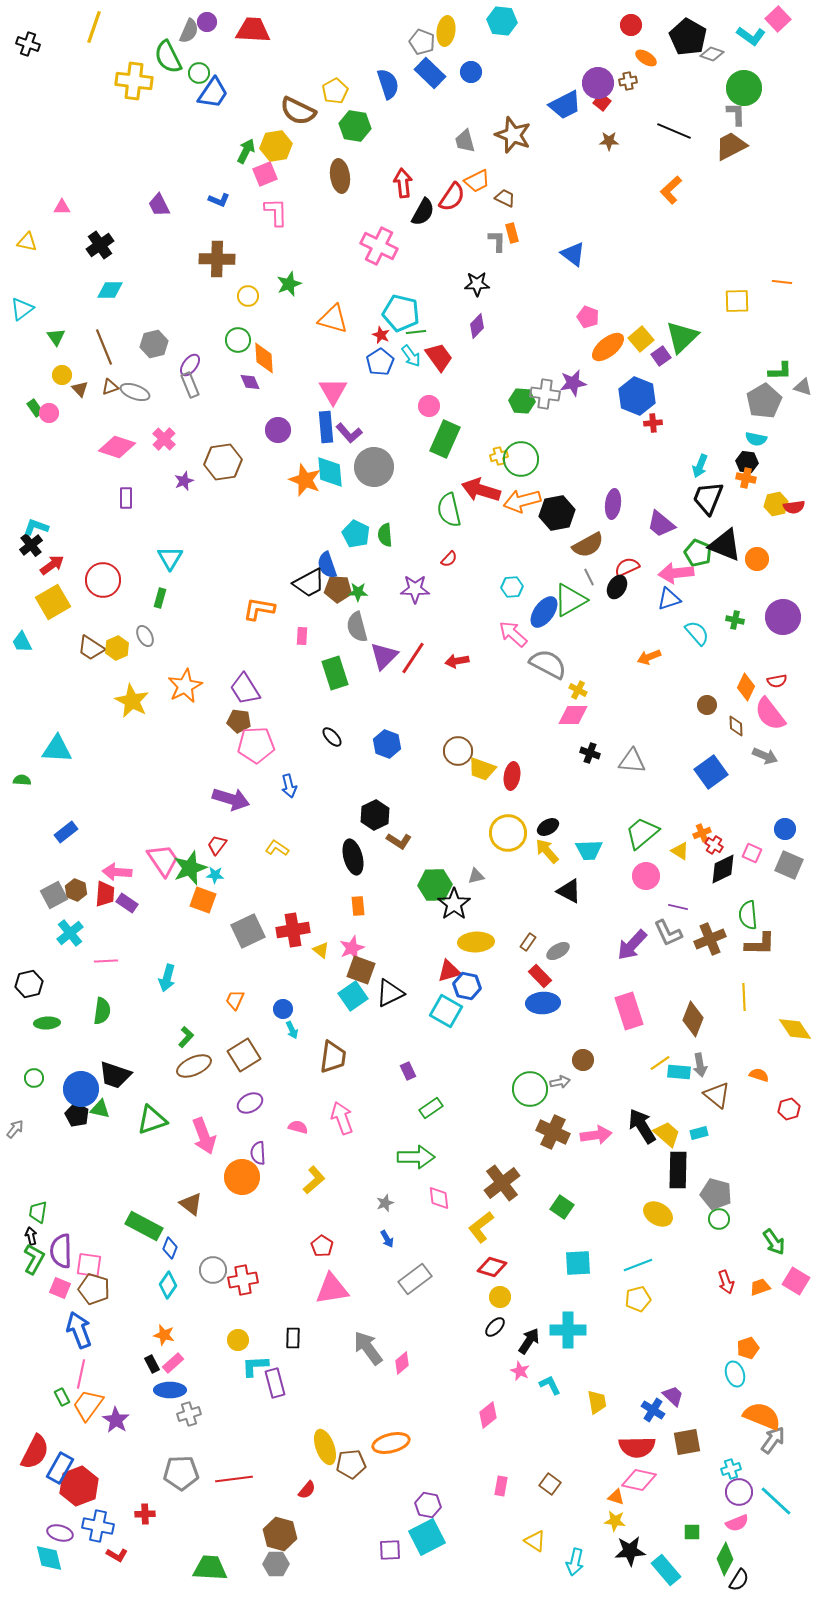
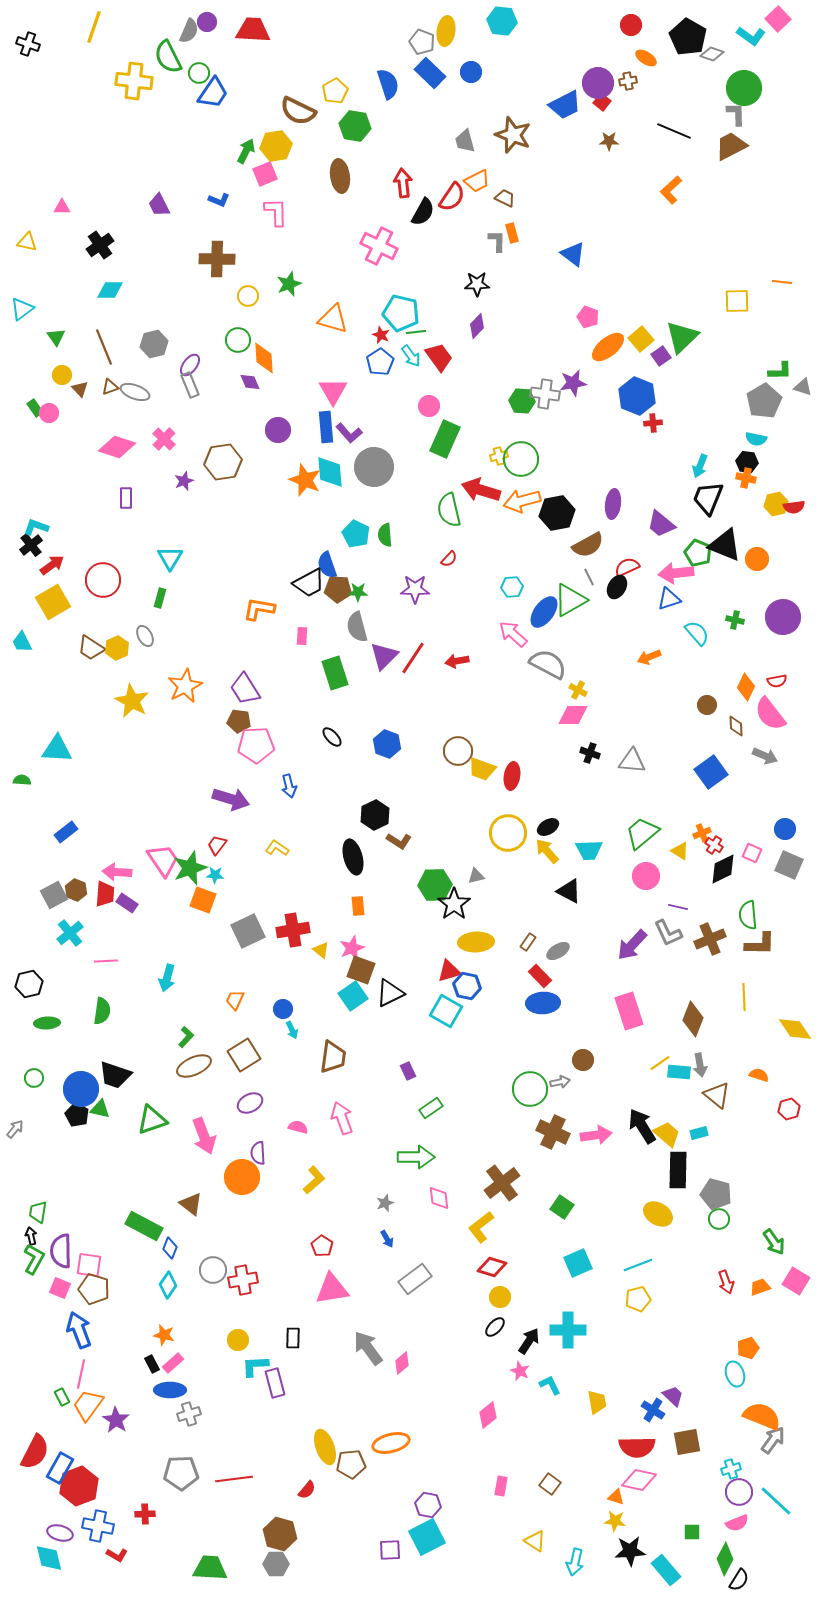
cyan square at (578, 1263): rotated 20 degrees counterclockwise
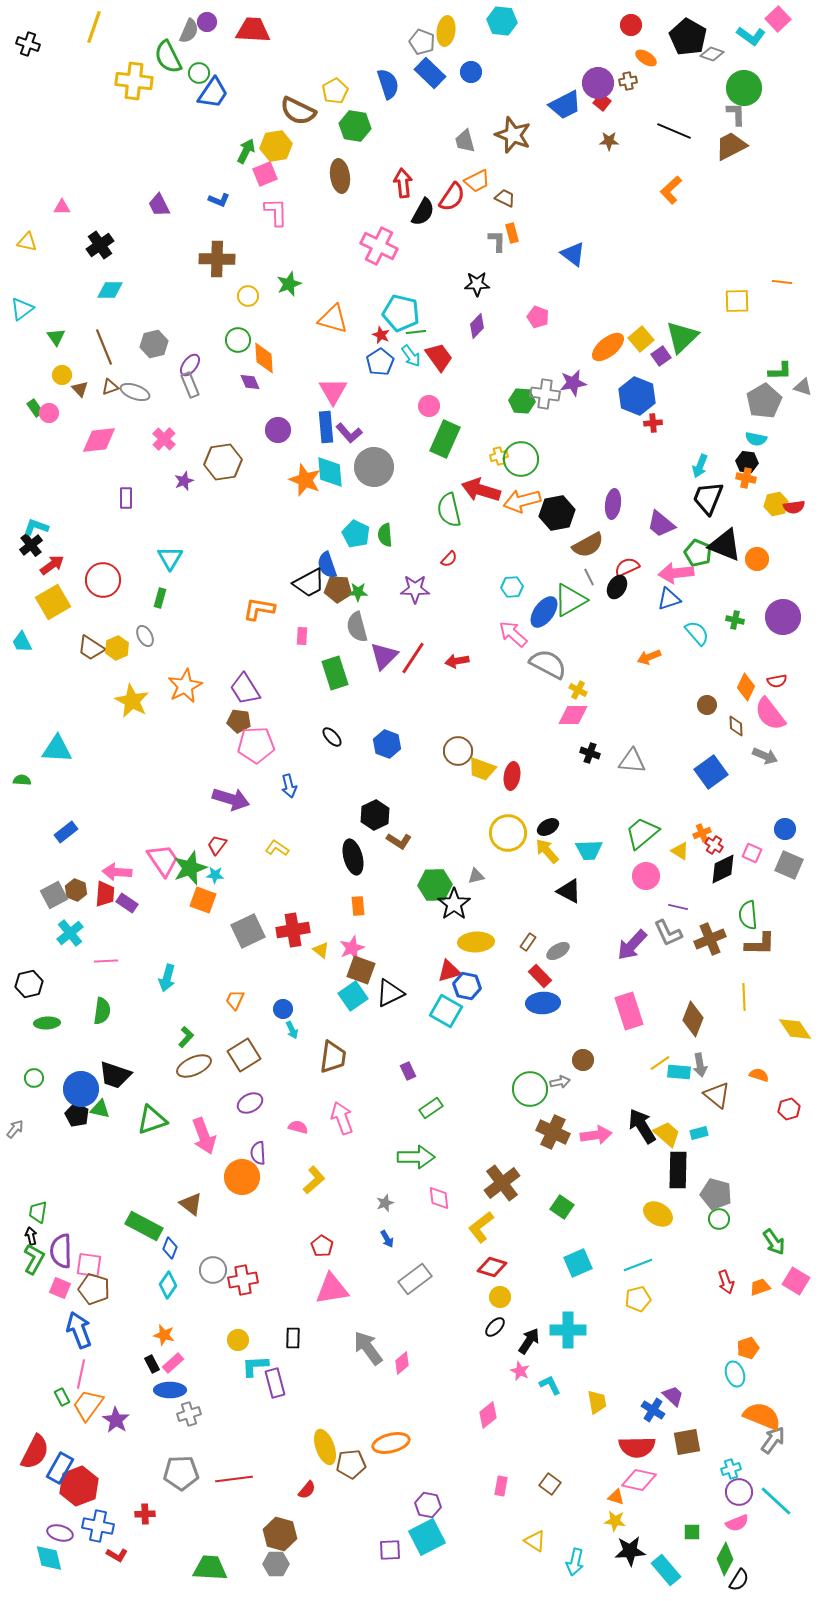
pink pentagon at (588, 317): moved 50 px left
pink diamond at (117, 447): moved 18 px left, 7 px up; rotated 24 degrees counterclockwise
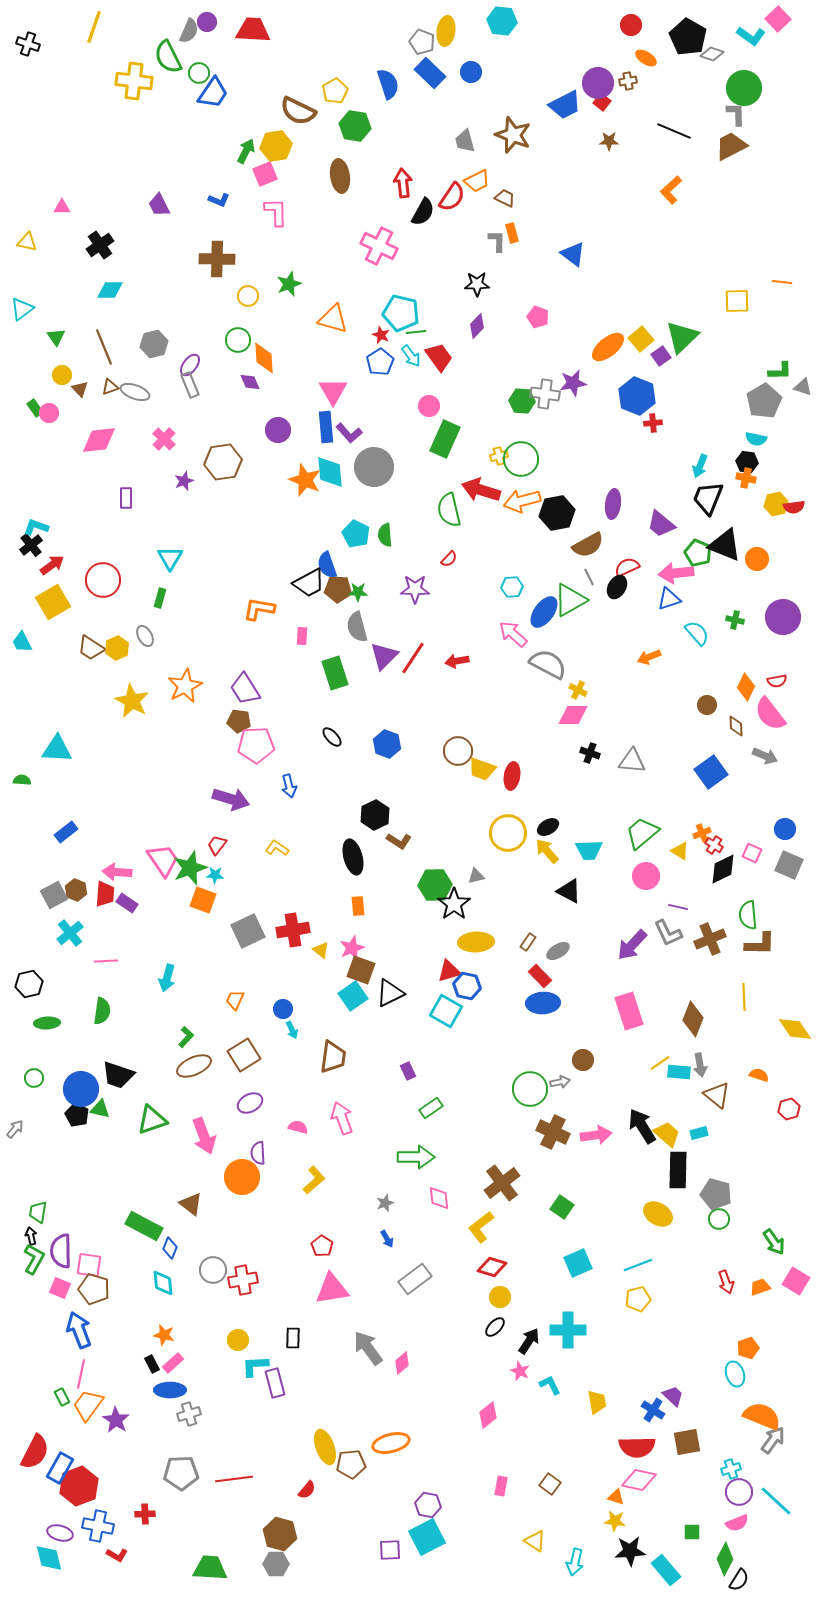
black trapezoid at (115, 1075): moved 3 px right
cyan diamond at (168, 1285): moved 5 px left, 2 px up; rotated 40 degrees counterclockwise
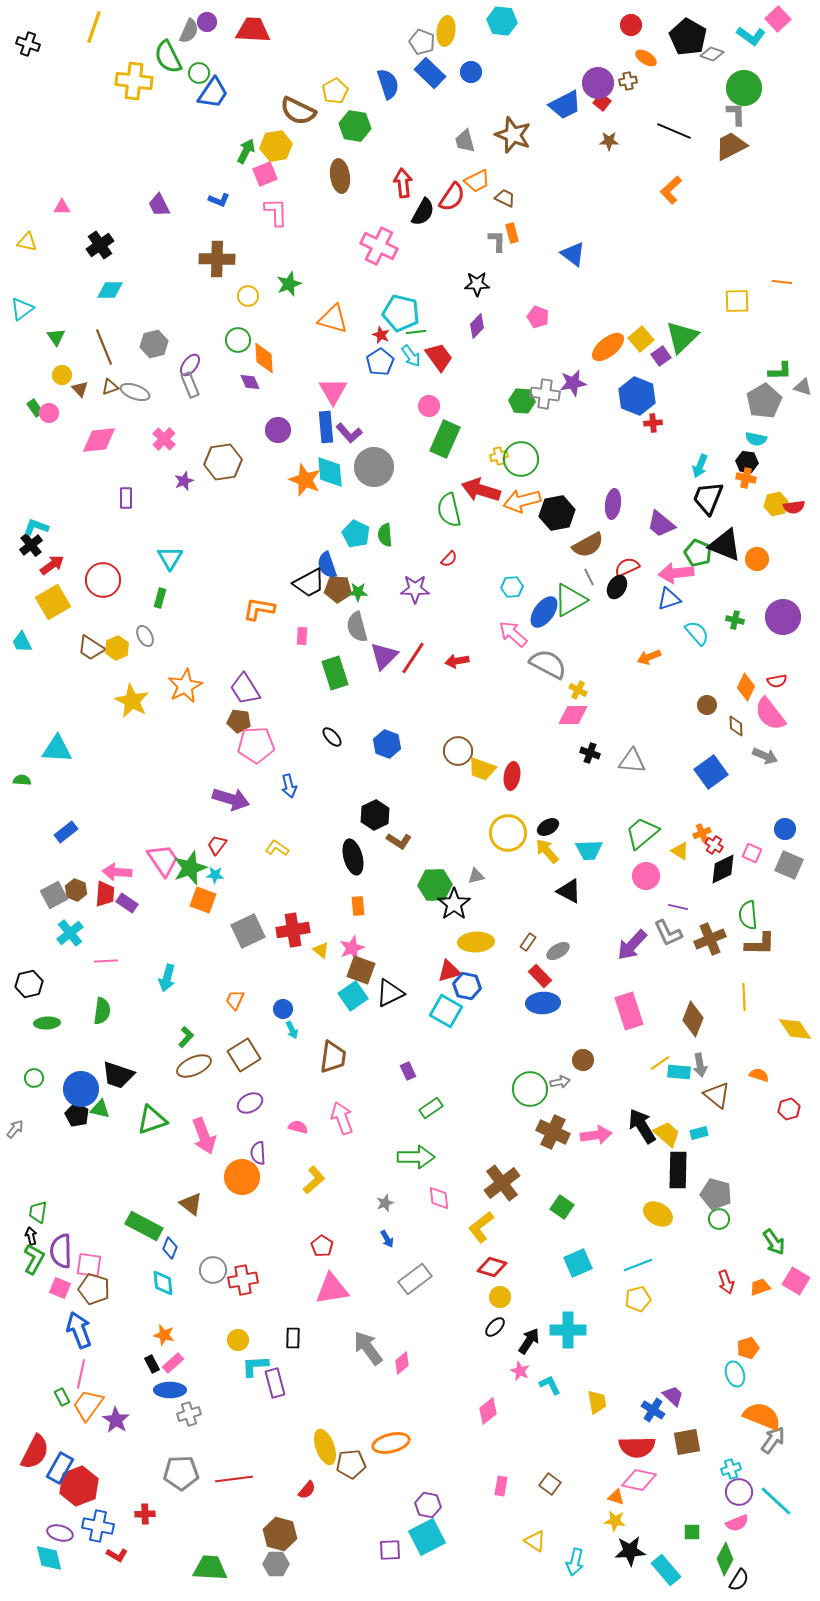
pink diamond at (488, 1415): moved 4 px up
